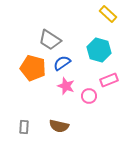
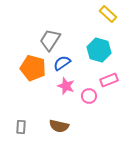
gray trapezoid: rotated 90 degrees clockwise
gray rectangle: moved 3 px left
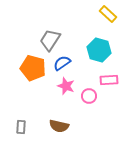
pink rectangle: rotated 18 degrees clockwise
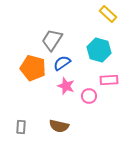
gray trapezoid: moved 2 px right
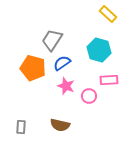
brown semicircle: moved 1 px right, 1 px up
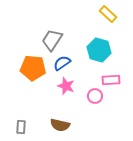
orange pentagon: rotated 10 degrees counterclockwise
pink rectangle: moved 2 px right
pink circle: moved 6 px right
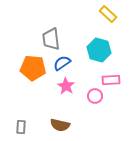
gray trapezoid: moved 1 px left, 1 px up; rotated 40 degrees counterclockwise
pink star: rotated 12 degrees clockwise
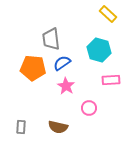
pink circle: moved 6 px left, 12 px down
brown semicircle: moved 2 px left, 2 px down
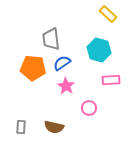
brown semicircle: moved 4 px left
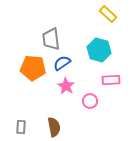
pink circle: moved 1 px right, 7 px up
brown semicircle: rotated 114 degrees counterclockwise
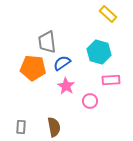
gray trapezoid: moved 4 px left, 3 px down
cyan hexagon: moved 2 px down
